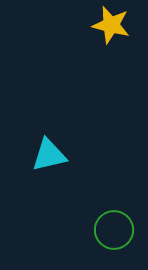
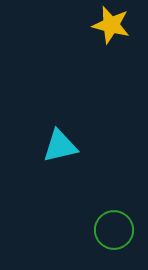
cyan triangle: moved 11 px right, 9 px up
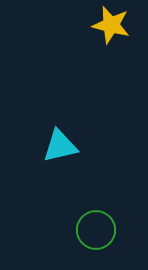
green circle: moved 18 px left
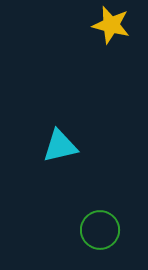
green circle: moved 4 px right
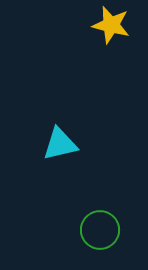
cyan triangle: moved 2 px up
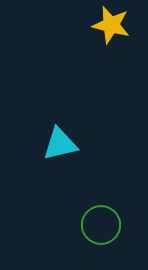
green circle: moved 1 px right, 5 px up
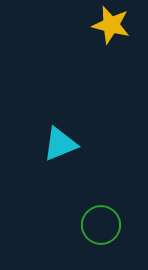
cyan triangle: rotated 9 degrees counterclockwise
